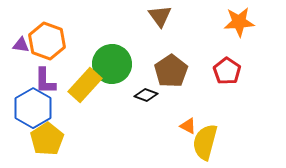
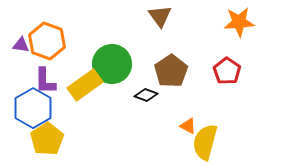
yellow rectangle: rotated 12 degrees clockwise
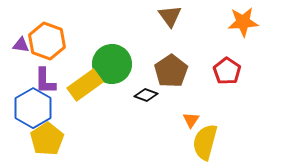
brown triangle: moved 10 px right
orange star: moved 4 px right
orange triangle: moved 3 px right, 6 px up; rotated 36 degrees clockwise
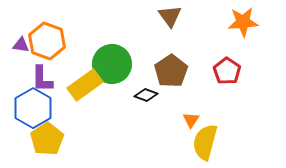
purple L-shape: moved 3 px left, 2 px up
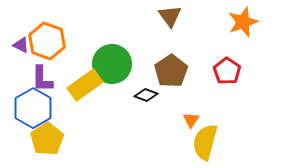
orange star: rotated 16 degrees counterclockwise
purple triangle: rotated 18 degrees clockwise
